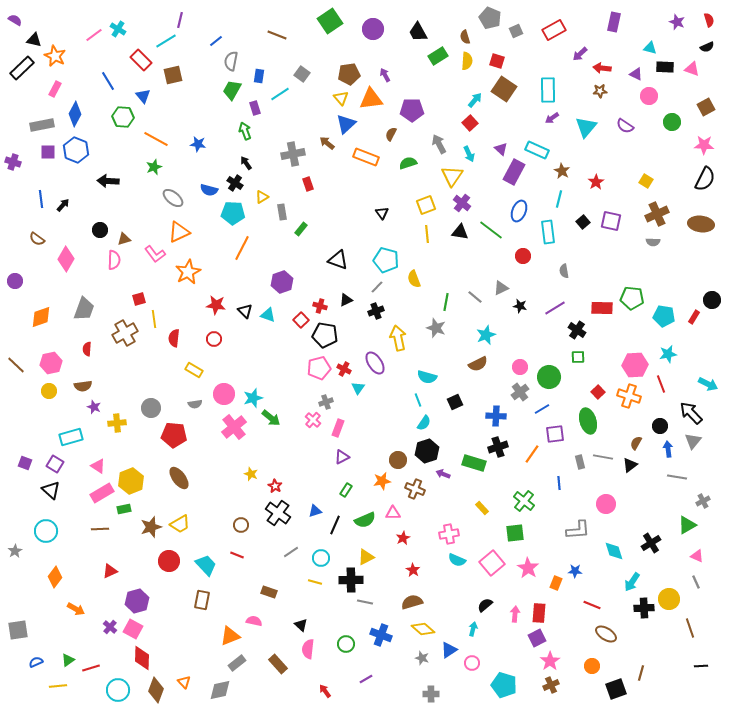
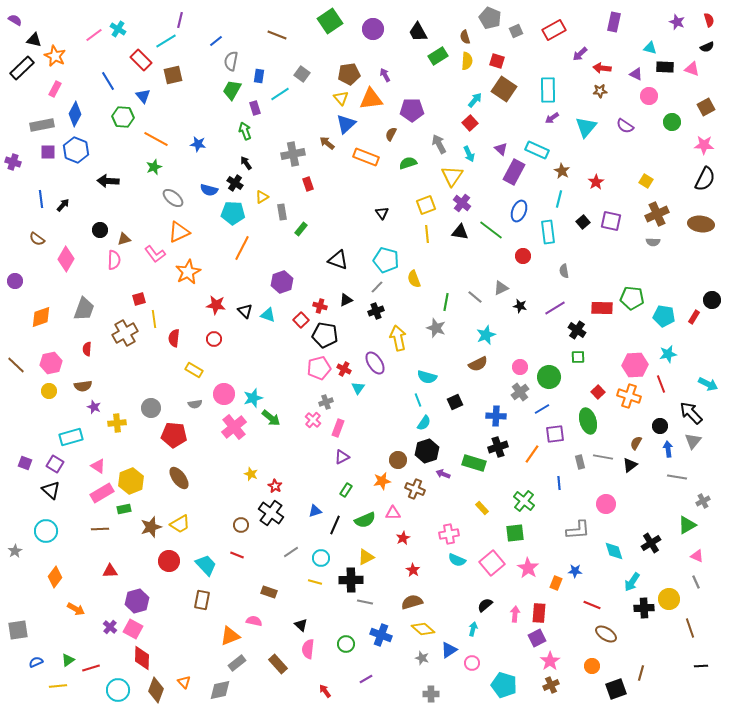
black cross at (278, 513): moved 7 px left
red triangle at (110, 571): rotated 21 degrees clockwise
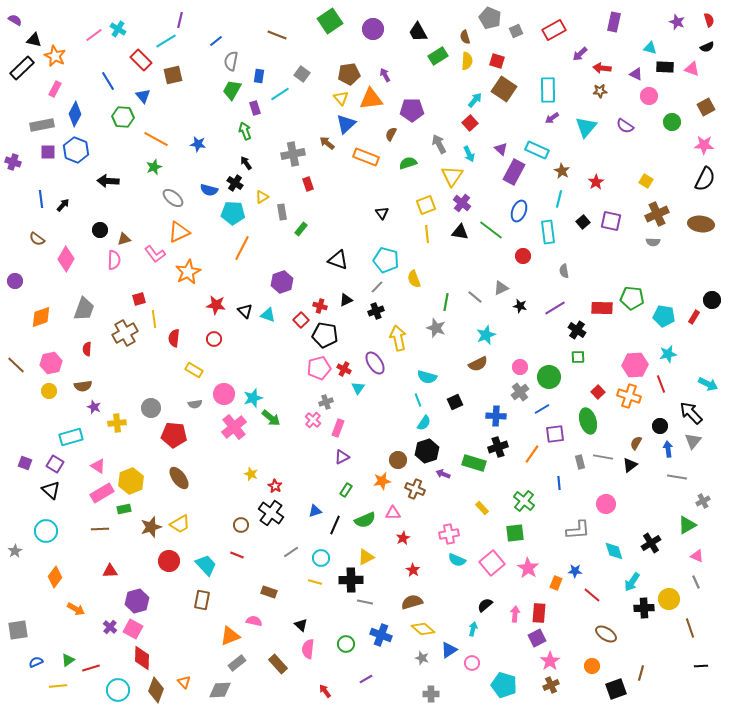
red line at (592, 605): moved 10 px up; rotated 18 degrees clockwise
gray diamond at (220, 690): rotated 10 degrees clockwise
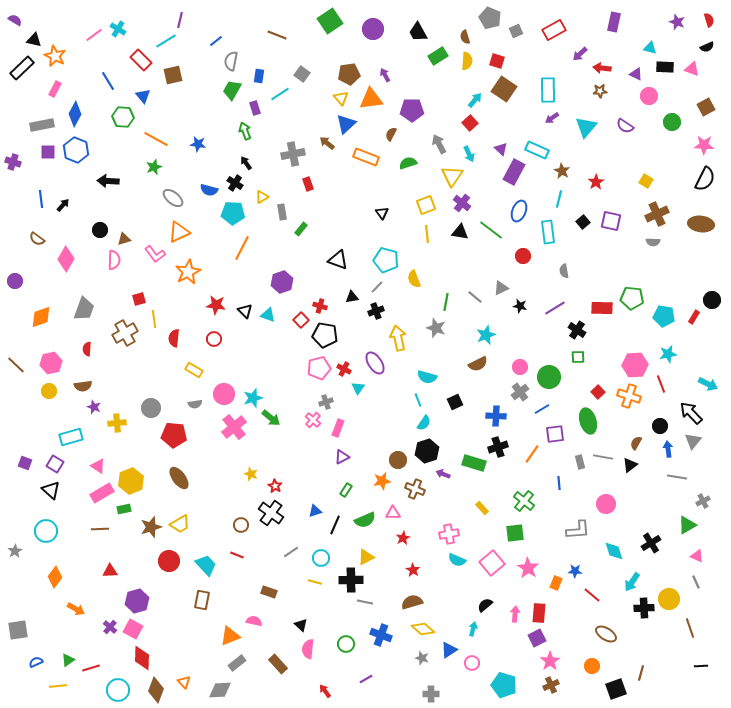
black triangle at (346, 300): moved 6 px right, 3 px up; rotated 16 degrees clockwise
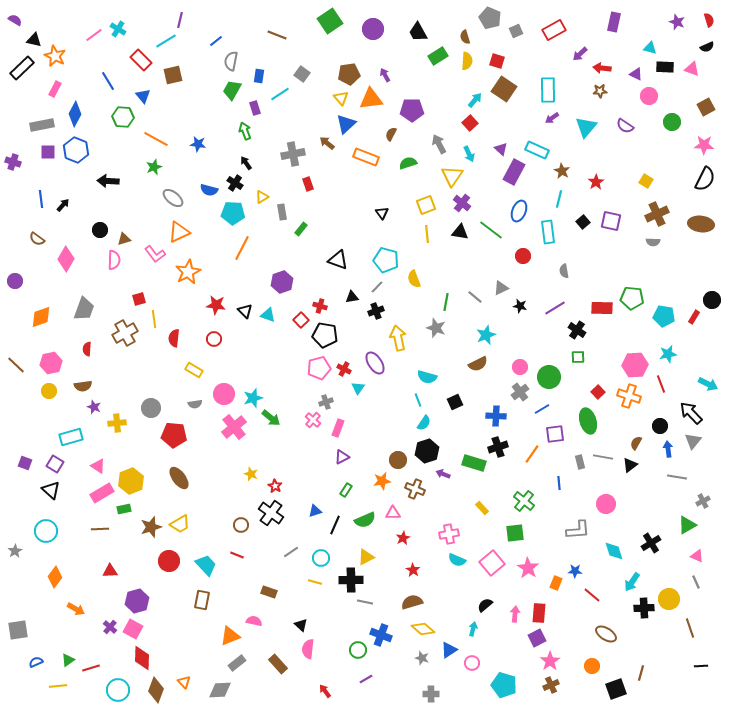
green circle at (346, 644): moved 12 px right, 6 px down
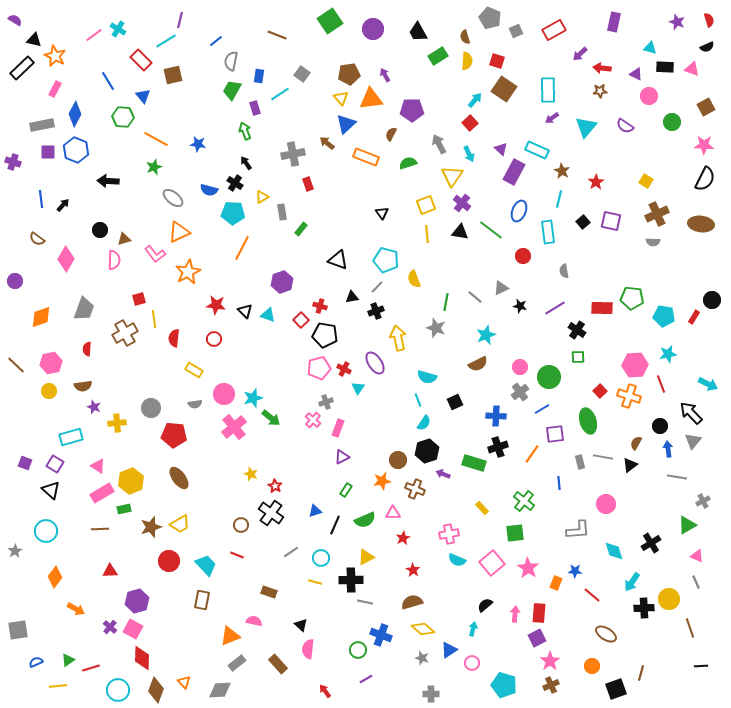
red square at (598, 392): moved 2 px right, 1 px up
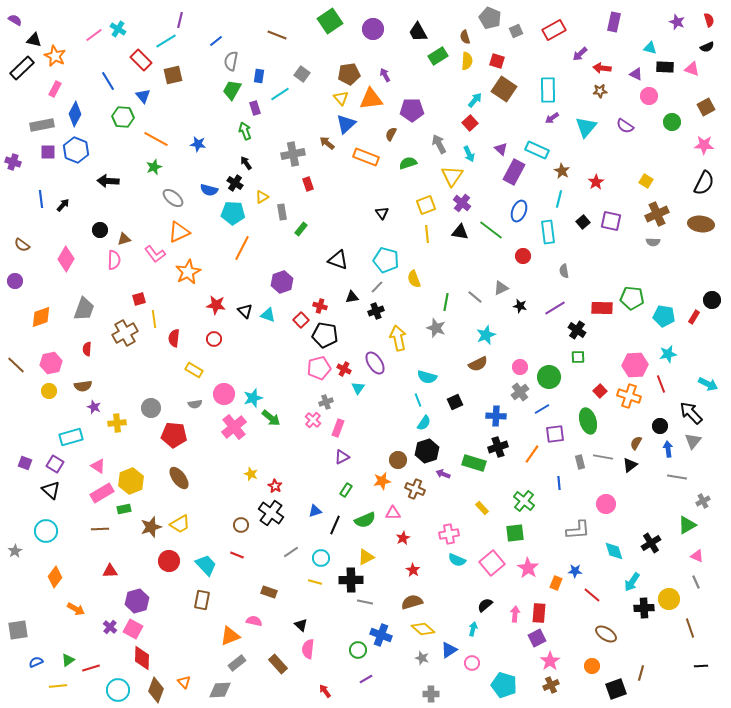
black semicircle at (705, 179): moved 1 px left, 4 px down
brown semicircle at (37, 239): moved 15 px left, 6 px down
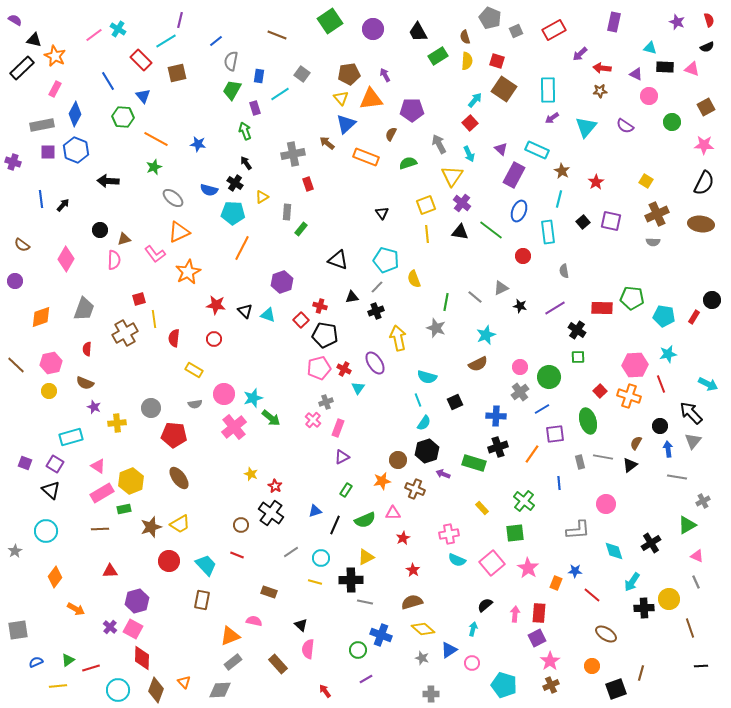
brown square at (173, 75): moved 4 px right, 2 px up
purple rectangle at (514, 172): moved 3 px down
gray rectangle at (282, 212): moved 5 px right; rotated 14 degrees clockwise
brown semicircle at (83, 386): moved 2 px right, 3 px up; rotated 30 degrees clockwise
gray rectangle at (237, 663): moved 4 px left, 1 px up
